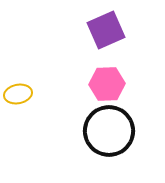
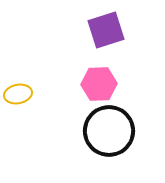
purple square: rotated 6 degrees clockwise
pink hexagon: moved 8 px left
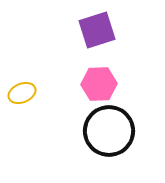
purple square: moved 9 px left
yellow ellipse: moved 4 px right, 1 px up; rotated 12 degrees counterclockwise
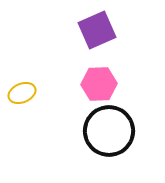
purple square: rotated 6 degrees counterclockwise
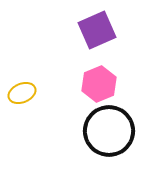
pink hexagon: rotated 20 degrees counterclockwise
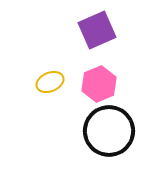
yellow ellipse: moved 28 px right, 11 px up
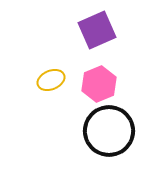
yellow ellipse: moved 1 px right, 2 px up
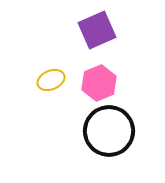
pink hexagon: moved 1 px up
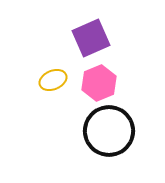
purple square: moved 6 px left, 8 px down
yellow ellipse: moved 2 px right
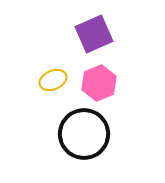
purple square: moved 3 px right, 4 px up
black circle: moved 25 px left, 3 px down
